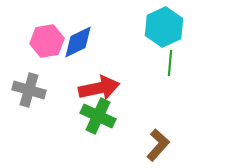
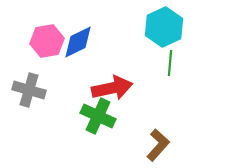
red arrow: moved 13 px right
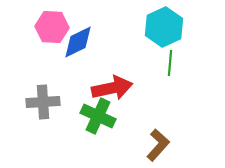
pink hexagon: moved 5 px right, 14 px up; rotated 12 degrees clockwise
gray cross: moved 14 px right, 12 px down; rotated 20 degrees counterclockwise
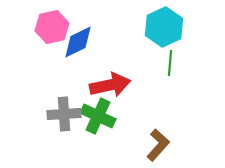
pink hexagon: rotated 16 degrees counterclockwise
red arrow: moved 2 px left, 3 px up
gray cross: moved 21 px right, 12 px down
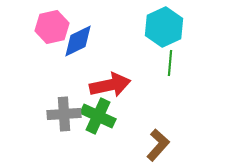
blue diamond: moved 1 px up
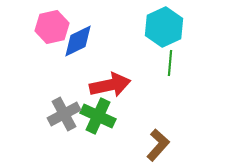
gray cross: rotated 24 degrees counterclockwise
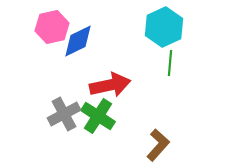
green cross: rotated 8 degrees clockwise
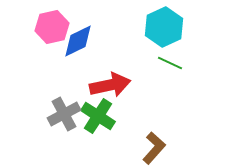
green line: rotated 70 degrees counterclockwise
brown L-shape: moved 4 px left, 3 px down
